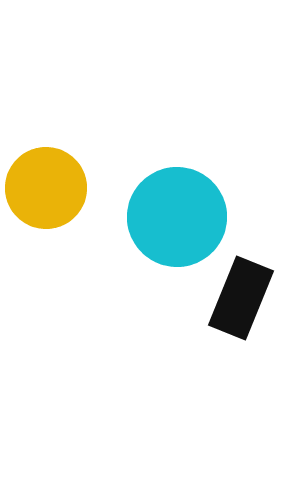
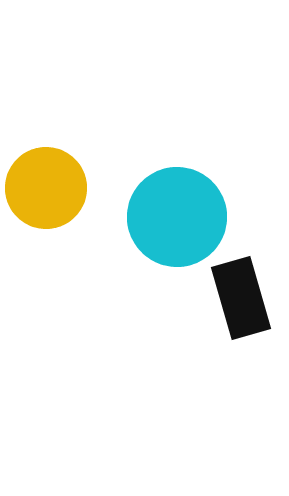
black rectangle: rotated 38 degrees counterclockwise
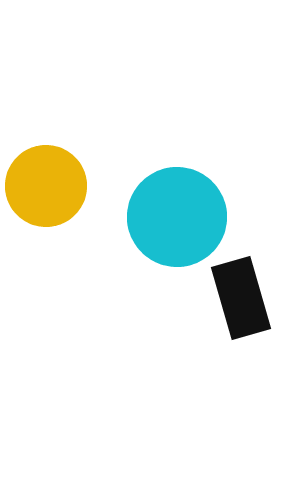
yellow circle: moved 2 px up
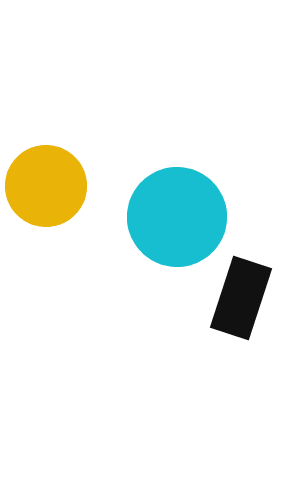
black rectangle: rotated 34 degrees clockwise
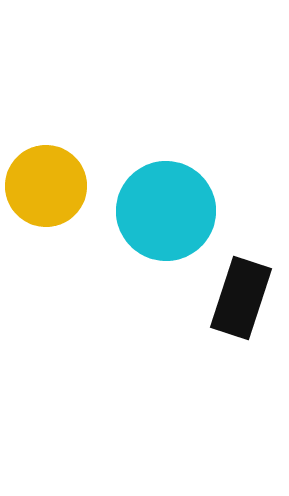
cyan circle: moved 11 px left, 6 px up
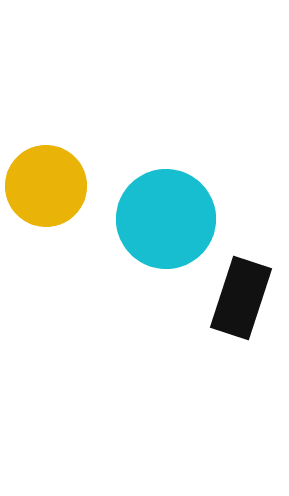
cyan circle: moved 8 px down
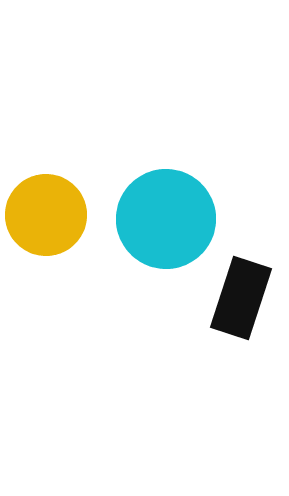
yellow circle: moved 29 px down
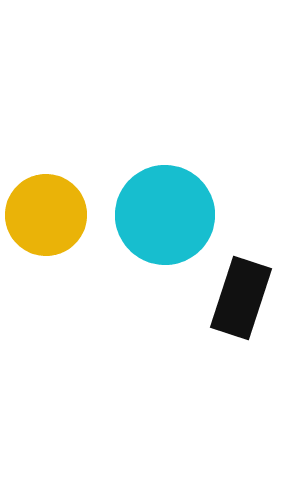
cyan circle: moved 1 px left, 4 px up
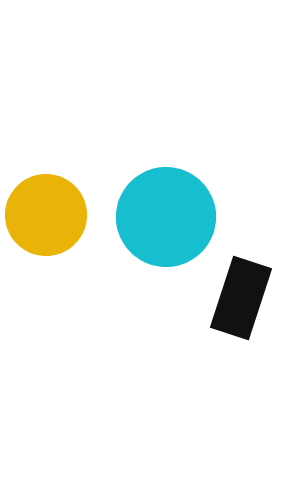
cyan circle: moved 1 px right, 2 px down
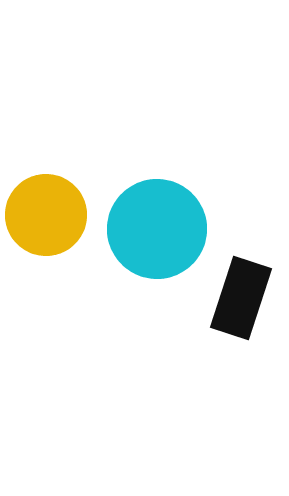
cyan circle: moved 9 px left, 12 px down
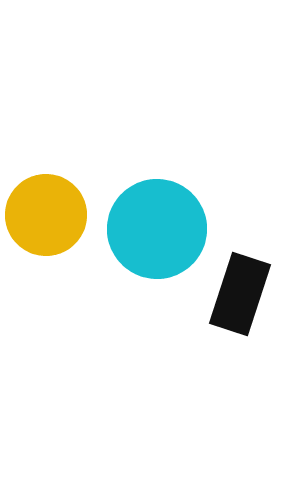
black rectangle: moved 1 px left, 4 px up
